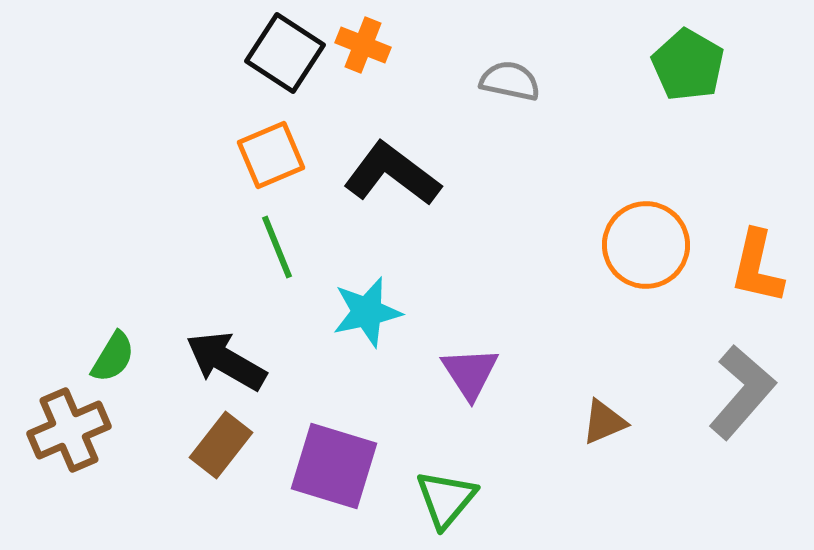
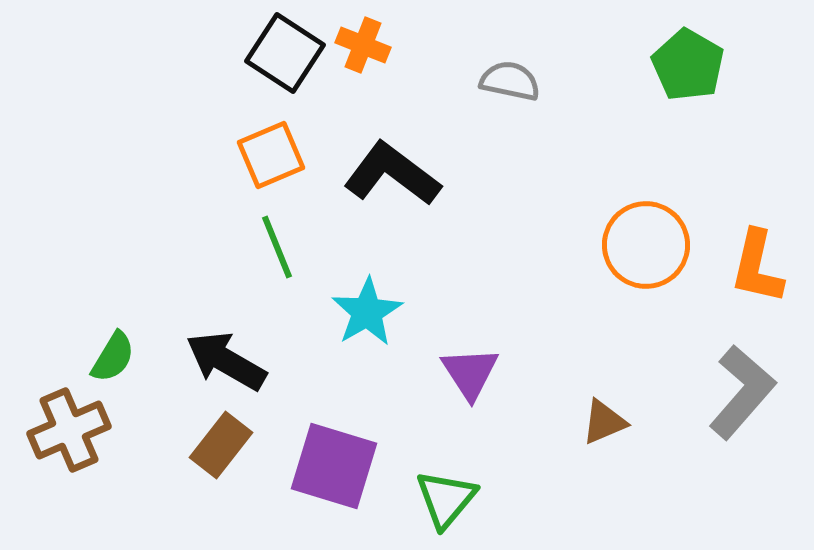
cyan star: rotated 18 degrees counterclockwise
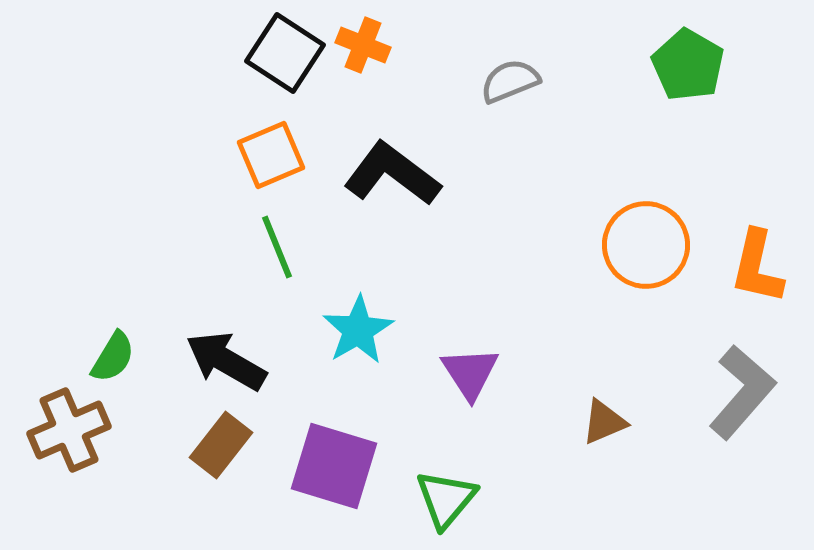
gray semicircle: rotated 34 degrees counterclockwise
cyan star: moved 9 px left, 18 px down
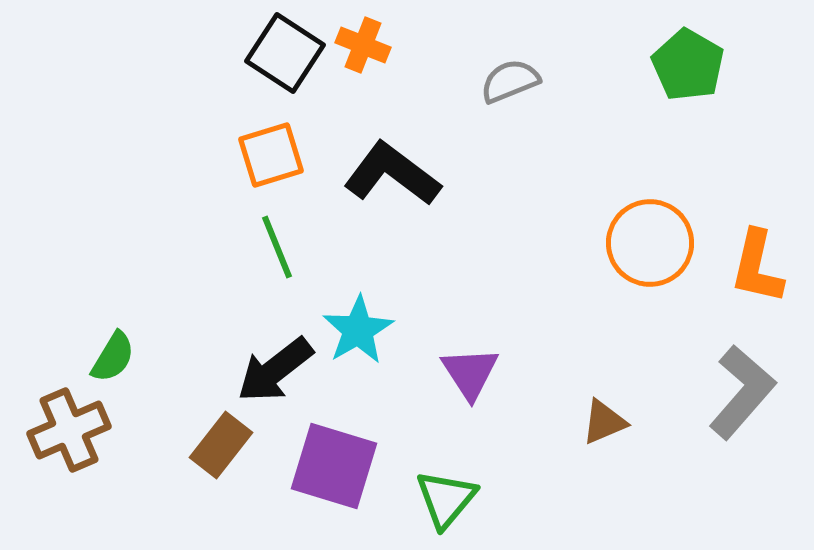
orange square: rotated 6 degrees clockwise
orange circle: moved 4 px right, 2 px up
black arrow: moved 49 px right, 9 px down; rotated 68 degrees counterclockwise
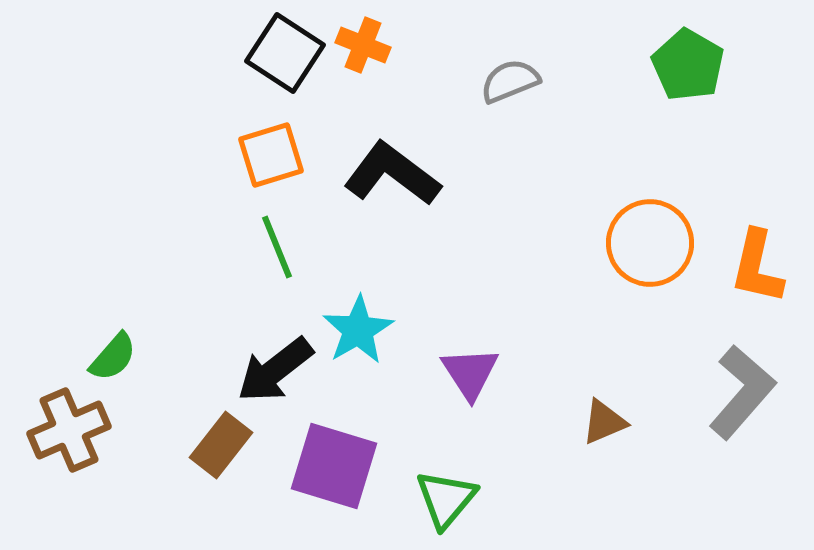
green semicircle: rotated 10 degrees clockwise
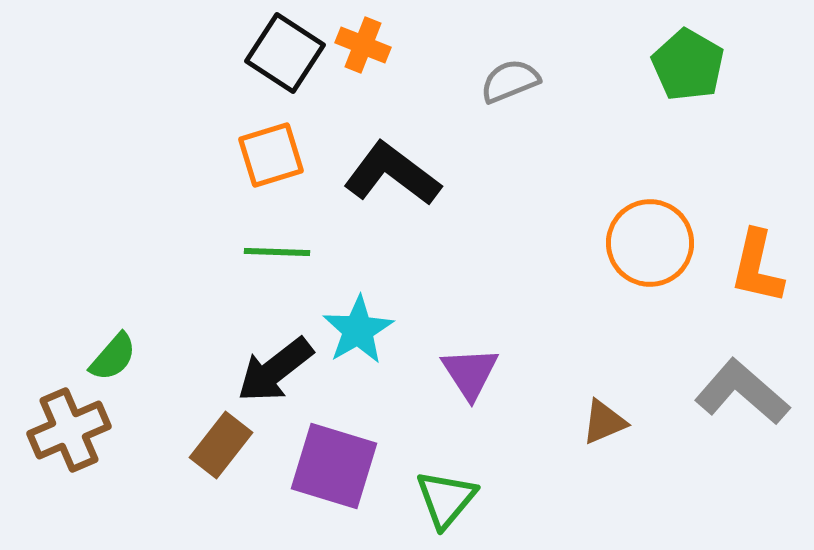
green line: moved 5 px down; rotated 66 degrees counterclockwise
gray L-shape: rotated 90 degrees counterclockwise
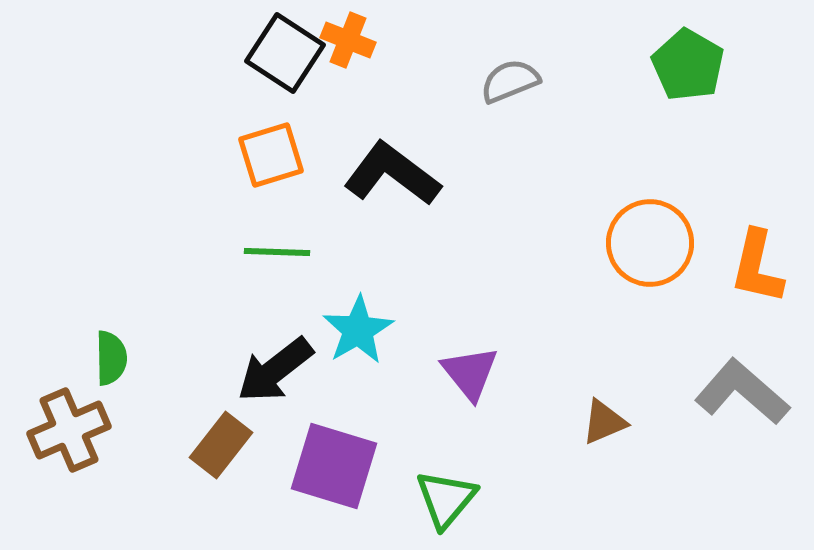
orange cross: moved 15 px left, 5 px up
green semicircle: moved 2 px left, 1 px down; rotated 42 degrees counterclockwise
purple triangle: rotated 6 degrees counterclockwise
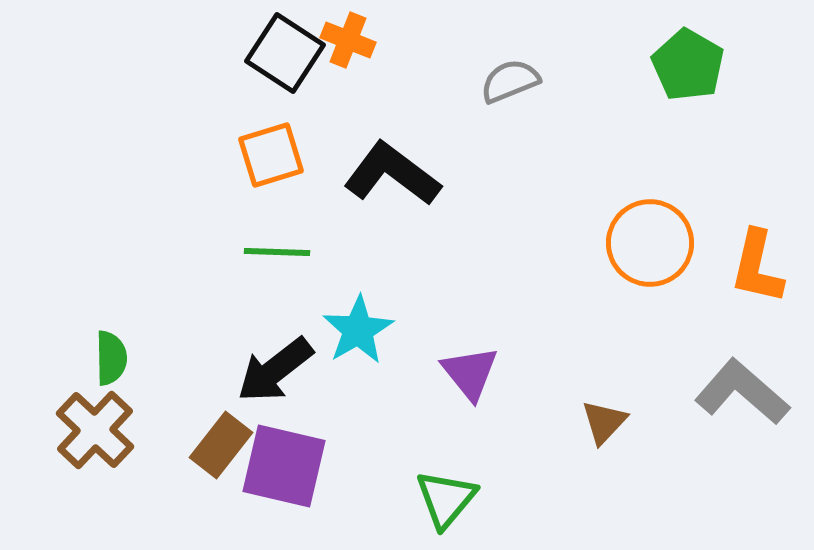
brown triangle: rotated 24 degrees counterclockwise
brown cross: moved 26 px right; rotated 24 degrees counterclockwise
purple square: moved 50 px left; rotated 4 degrees counterclockwise
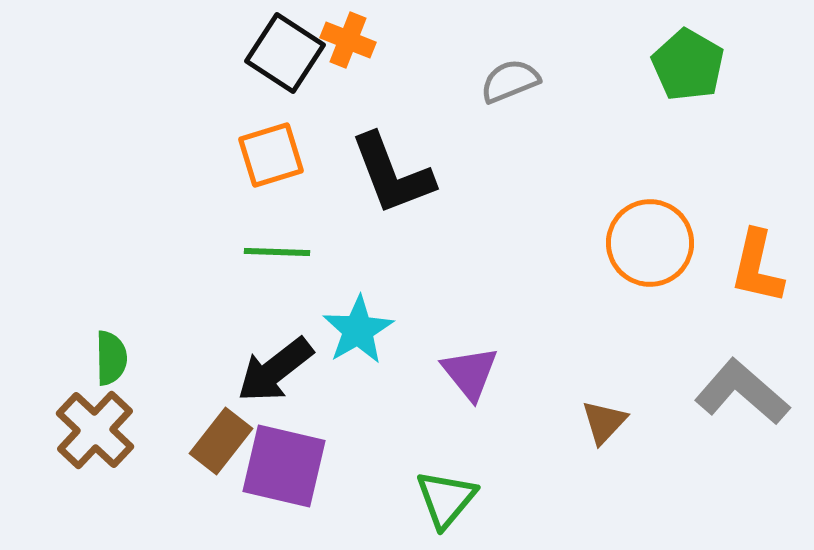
black L-shape: rotated 148 degrees counterclockwise
brown rectangle: moved 4 px up
